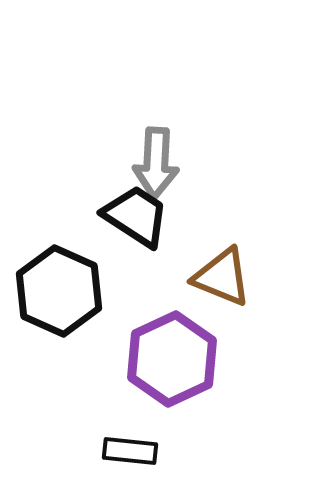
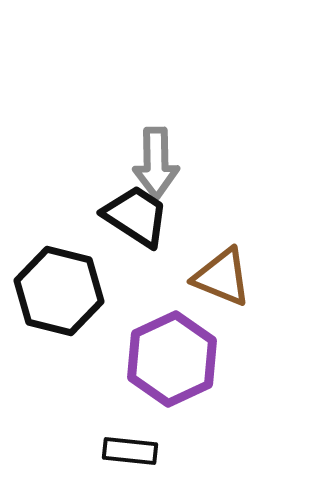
gray arrow: rotated 4 degrees counterclockwise
black hexagon: rotated 10 degrees counterclockwise
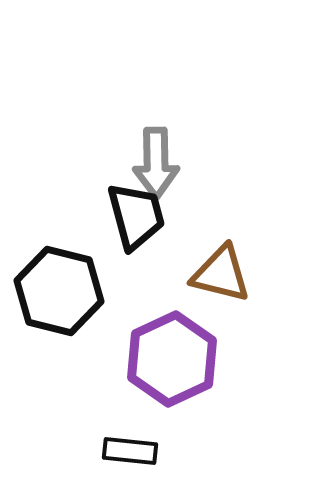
black trapezoid: rotated 42 degrees clockwise
brown triangle: moved 1 px left, 3 px up; rotated 8 degrees counterclockwise
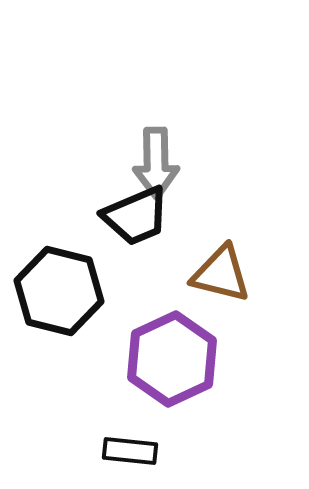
black trapezoid: rotated 82 degrees clockwise
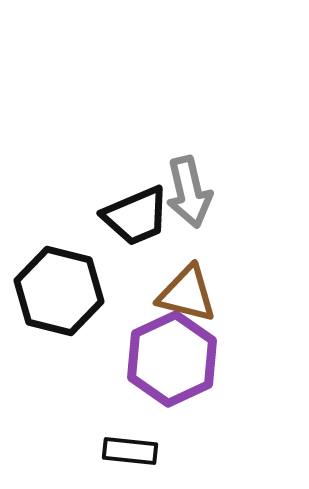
gray arrow: moved 33 px right, 29 px down; rotated 12 degrees counterclockwise
brown triangle: moved 34 px left, 20 px down
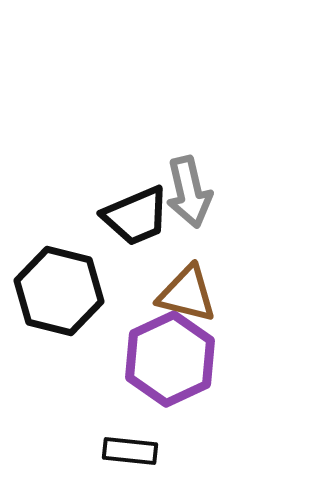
purple hexagon: moved 2 px left
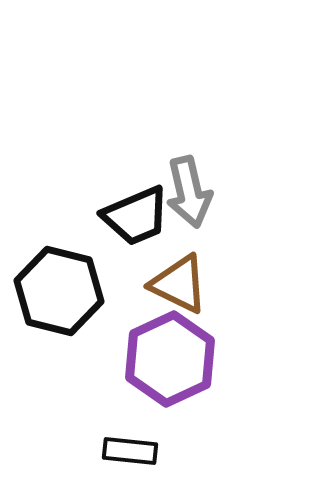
brown triangle: moved 8 px left, 10 px up; rotated 12 degrees clockwise
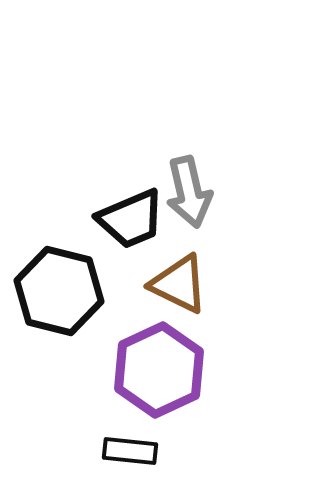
black trapezoid: moved 5 px left, 3 px down
purple hexagon: moved 11 px left, 11 px down
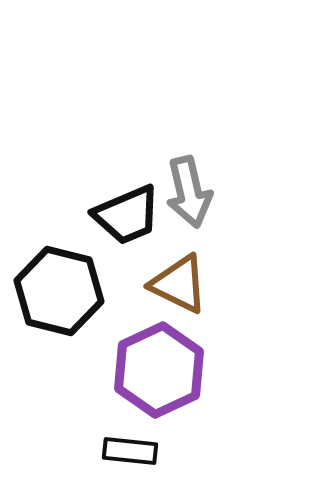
black trapezoid: moved 4 px left, 4 px up
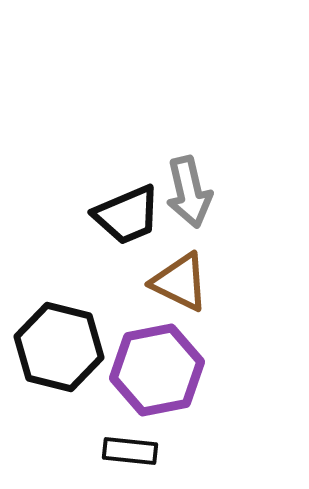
brown triangle: moved 1 px right, 2 px up
black hexagon: moved 56 px down
purple hexagon: moved 2 px left; rotated 14 degrees clockwise
